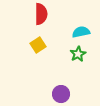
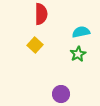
yellow square: moved 3 px left; rotated 14 degrees counterclockwise
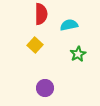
cyan semicircle: moved 12 px left, 7 px up
purple circle: moved 16 px left, 6 px up
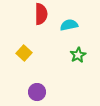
yellow square: moved 11 px left, 8 px down
green star: moved 1 px down
purple circle: moved 8 px left, 4 px down
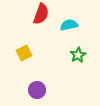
red semicircle: rotated 20 degrees clockwise
yellow square: rotated 21 degrees clockwise
purple circle: moved 2 px up
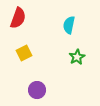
red semicircle: moved 23 px left, 4 px down
cyan semicircle: rotated 66 degrees counterclockwise
green star: moved 1 px left, 2 px down
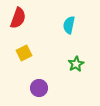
green star: moved 1 px left, 7 px down
purple circle: moved 2 px right, 2 px up
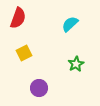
cyan semicircle: moved 1 px right, 1 px up; rotated 36 degrees clockwise
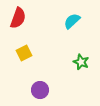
cyan semicircle: moved 2 px right, 3 px up
green star: moved 5 px right, 2 px up; rotated 21 degrees counterclockwise
purple circle: moved 1 px right, 2 px down
